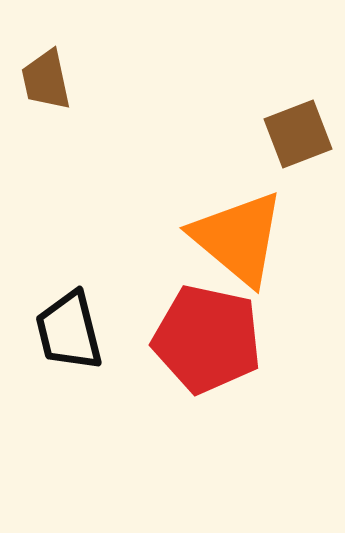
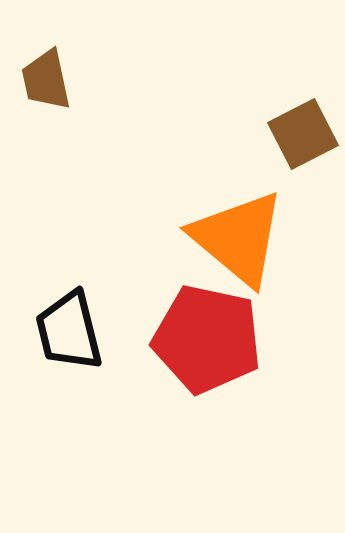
brown square: moved 5 px right; rotated 6 degrees counterclockwise
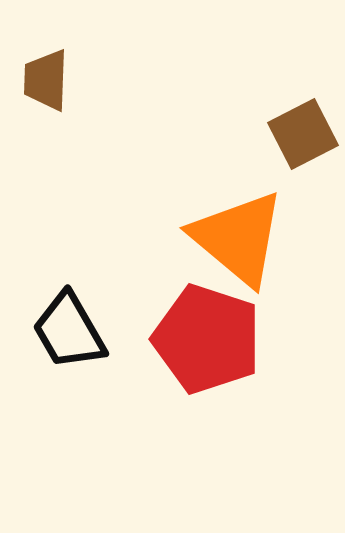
brown trapezoid: rotated 14 degrees clockwise
black trapezoid: rotated 16 degrees counterclockwise
red pentagon: rotated 6 degrees clockwise
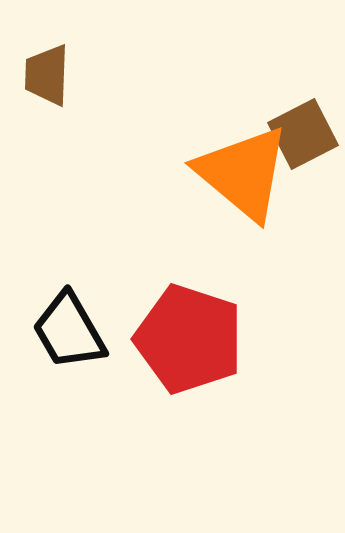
brown trapezoid: moved 1 px right, 5 px up
orange triangle: moved 5 px right, 65 px up
red pentagon: moved 18 px left
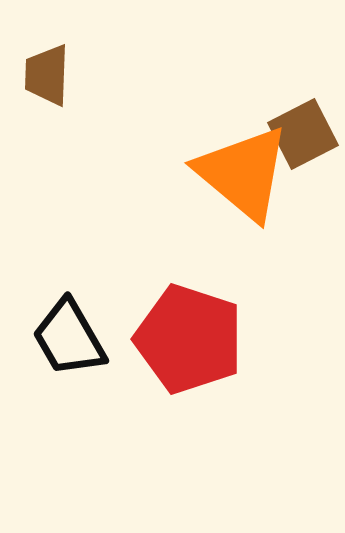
black trapezoid: moved 7 px down
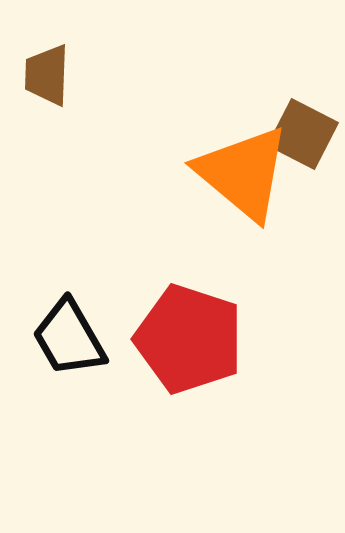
brown square: rotated 36 degrees counterclockwise
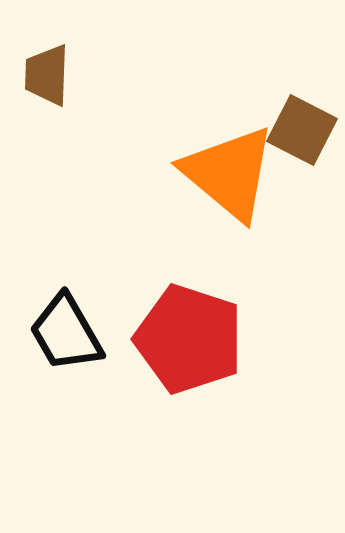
brown square: moved 1 px left, 4 px up
orange triangle: moved 14 px left
black trapezoid: moved 3 px left, 5 px up
